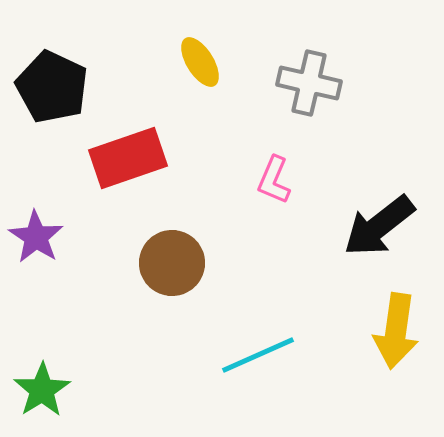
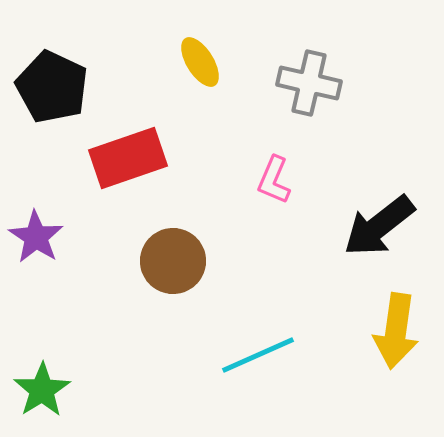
brown circle: moved 1 px right, 2 px up
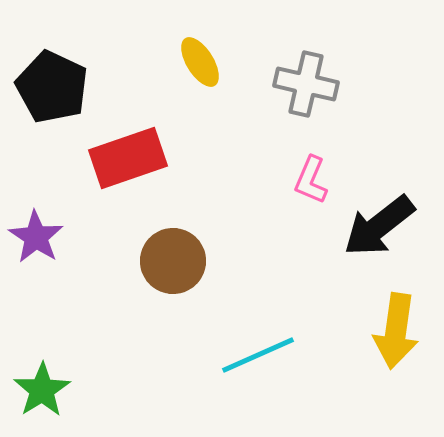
gray cross: moved 3 px left, 1 px down
pink L-shape: moved 37 px right
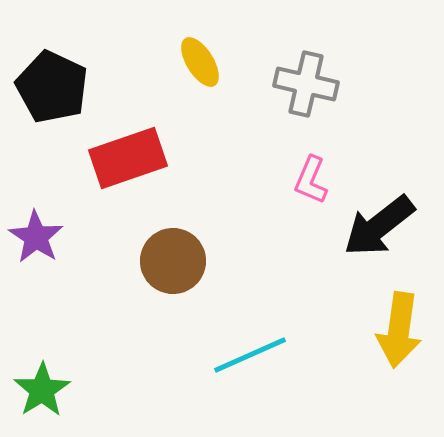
yellow arrow: moved 3 px right, 1 px up
cyan line: moved 8 px left
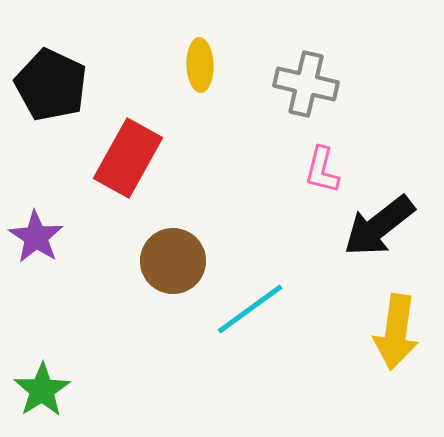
yellow ellipse: moved 3 px down; rotated 30 degrees clockwise
black pentagon: moved 1 px left, 2 px up
red rectangle: rotated 42 degrees counterclockwise
pink L-shape: moved 11 px right, 10 px up; rotated 9 degrees counterclockwise
yellow arrow: moved 3 px left, 2 px down
cyan line: moved 46 px up; rotated 12 degrees counterclockwise
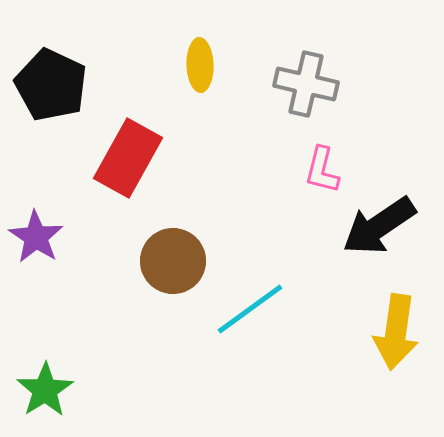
black arrow: rotated 4 degrees clockwise
green star: moved 3 px right
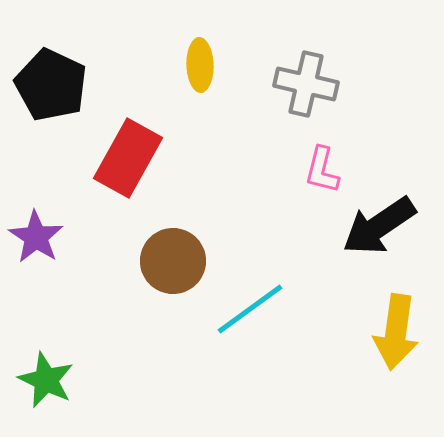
green star: moved 1 px right, 10 px up; rotated 14 degrees counterclockwise
